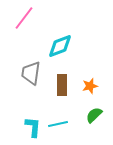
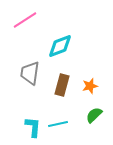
pink line: moved 1 px right, 2 px down; rotated 20 degrees clockwise
gray trapezoid: moved 1 px left
brown rectangle: rotated 15 degrees clockwise
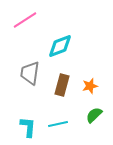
cyan L-shape: moved 5 px left
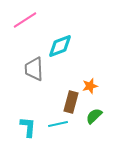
gray trapezoid: moved 4 px right, 4 px up; rotated 10 degrees counterclockwise
brown rectangle: moved 9 px right, 17 px down
green semicircle: moved 1 px down
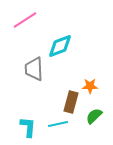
orange star: rotated 14 degrees clockwise
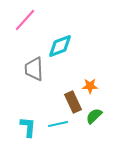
pink line: rotated 15 degrees counterclockwise
brown rectangle: moved 2 px right; rotated 40 degrees counterclockwise
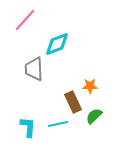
cyan diamond: moved 3 px left, 2 px up
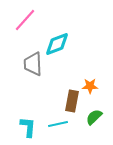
gray trapezoid: moved 1 px left, 5 px up
brown rectangle: moved 1 px left, 1 px up; rotated 35 degrees clockwise
green semicircle: moved 1 px down
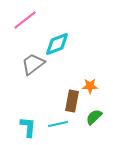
pink line: rotated 10 degrees clockwise
gray trapezoid: rotated 55 degrees clockwise
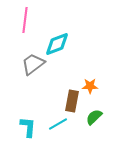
pink line: rotated 45 degrees counterclockwise
cyan line: rotated 18 degrees counterclockwise
